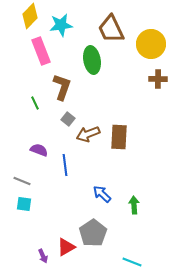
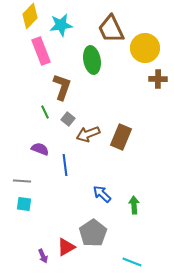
yellow circle: moved 6 px left, 4 px down
green line: moved 10 px right, 9 px down
brown rectangle: moved 2 px right; rotated 20 degrees clockwise
purple semicircle: moved 1 px right, 1 px up
gray line: rotated 18 degrees counterclockwise
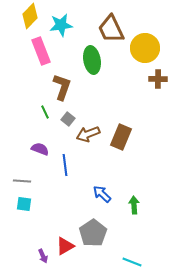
red triangle: moved 1 px left, 1 px up
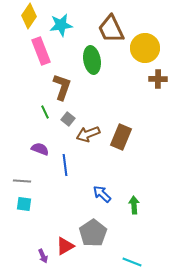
yellow diamond: moved 1 px left; rotated 10 degrees counterclockwise
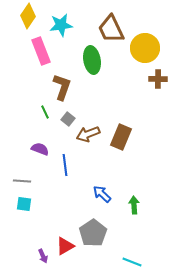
yellow diamond: moved 1 px left
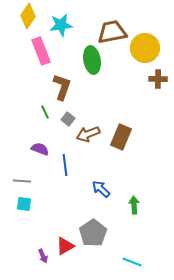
brown trapezoid: moved 1 px right, 3 px down; rotated 104 degrees clockwise
blue arrow: moved 1 px left, 5 px up
